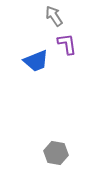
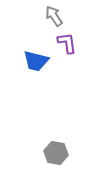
purple L-shape: moved 1 px up
blue trapezoid: rotated 36 degrees clockwise
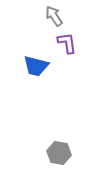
blue trapezoid: moved 5 px down
gray hexagon: moved 3 px right
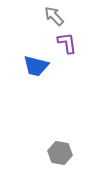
gray arrow: rotated 10 degrees counterclockwise
gray hexagon: moved 1 px right
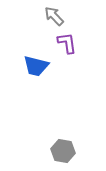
gray hexagon: moved 3 px right, 2 px up
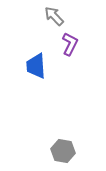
purple L-shape: moved 3 px right, 1 px down; rotated 35 degrees clockwise
blue trapezoid: rotated 72 degrees clockwise
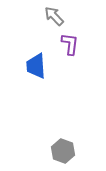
purple L-shape: rotated 20 degrees counterclockwise
gray hexagon: rotated 10 degrees clockwise
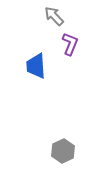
purple L-shape: rotated 15 degrees clockwise
gray hexagon: rotated 15 degrees clockwise
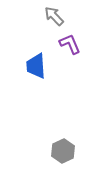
purple L-shape: rotated 45 degrees counterclockwise
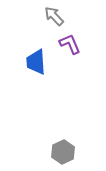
blue trapezoid: moved 4 px up
gray hexagon: moved 1 px down
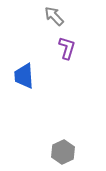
purple L-shape: moved 3 px left, 4 px down; rotated 40 degrees clockwise
blue trapezoid: moved 12 px left, 14 px down
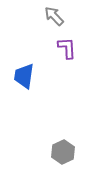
purple L-shape: rotated 20 degrees counterclockwise
blue trapezoid: rotated 12 degrees clockwise
